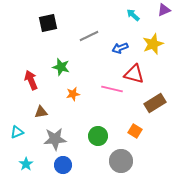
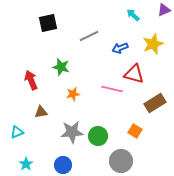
gray star: moved 17 px right, 7 px up
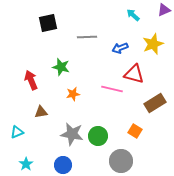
gray line: moved 2 px left, 1 px down; rotated 24 degrees clockwise
gray star: moved 2 px down; rotated 15 degrees clockwise
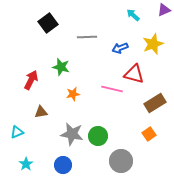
black square: rotated 24 degrees counterclockwise
red arrow: rotated 48 degrees clockwise
orange square: moved 14 px right, 3 px down; rotated 24 degrees clockwise
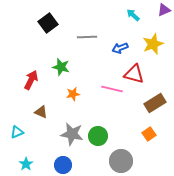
brown triangle: rotated 32 degrees clockwise
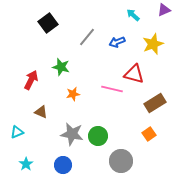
gray line: rotated 48 degrees counterclockwise
blue arrow: moved 3 px left, 6 px up
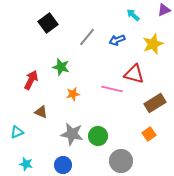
blue arrow: moved 2 px up
cyan star: rotated 24 degrees counterclockwise
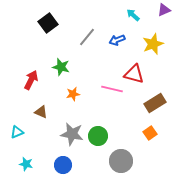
orange square: moved 1 px right, 1 px up
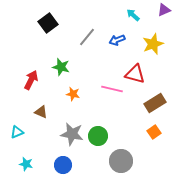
red triangle: moved 1 px right
orange star: rotated 24 degrees clockwise
orange square: moved 4 px right, 1 px up
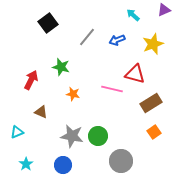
brown rectangle: moved 4 px left
gray star: moved 2 px down
cyan star: rotated 24 degrees clockwise
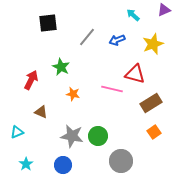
black square: rotated 30 degrees clockwise
green star: rotated 12 degrees clockwise
